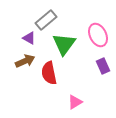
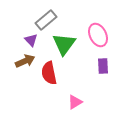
purple triangle: moved 2 px right, 2 px down; rotated 16 degrees clockwise
purple rectangle: rotated 21 degrees clockwise
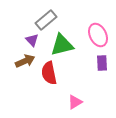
purple triangle: moved 1 px right
green triangle: moved 2 px left, 1 px down; rotated 40 degrees clockwise
purple rectangle: moved 1 px left, 3 px up
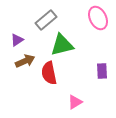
pink ellipse: moved 17 px up
purple triangle: moved 15 px left; rotated 40 degrees clockwise
purple rectangle: moved 8 px down
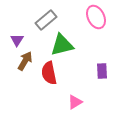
pink ellipse: moved 2 px left, 1 px up
purple triangle: rotated 24 degrees counterclockwise
brown arrow: rotated 36 degrees counterclockwise
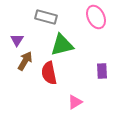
gray rectangle: moved 3 px up; rotated 55 degrees clockwise
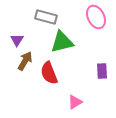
green triangle: moved 3 px up
red semicircle: rotated 10 degrees counterclockwise
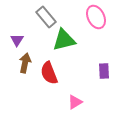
gray rectangle: rotated 35 degrees clockwise
green triangle: moved 2 px right, 2 px up
brown arrow: moved 2 px down; rotated 18 degrees counterclockwise
purple rectangle: moved 2 px right
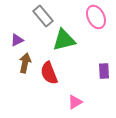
gray rectangle: moved 3 px left, 1 px up
purple triangle: rotated 32 degrees clockwise
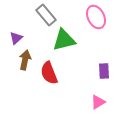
gray rectangle: moved 3 px right, 1 px up
purple triangle: moved 1 px left, 2 px up; rotated 16 degrees counterclockwise
brown arrow: moved 3 px up
pink triangle: moved 23 px right
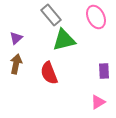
gray rectangle: moved 5 px right
brown arrow: moved 9 px left, 4 px down
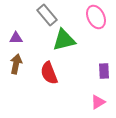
gray rectangle: moved 4 px left
purple triangle: rotated 40 degrees clockwise
